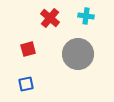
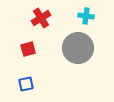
red cross: moved 9 px left; rotated 18 degrees clockwise
gray circle: moved 6 px up
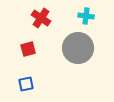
red cross: rotated 24 degrees counterclockwise
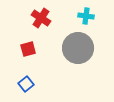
blue square: rotated 28 degrees counterclockwise
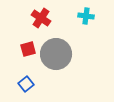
gray circle: moved 22 px left, 6 px down
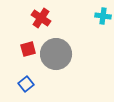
cyan cross: moved 17 px right
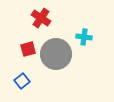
cyan cross: moved 19 px left, 21 px down
blue square: moved 4 px left, 3 px up
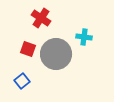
red square: rotated 35 degrees clockwise
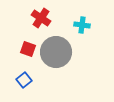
cyan cross: moved 2 px left, 12 px up
gray circle: moved 2 px up
blue square: moved 2 px right, 1 px up
